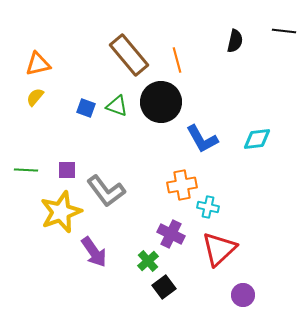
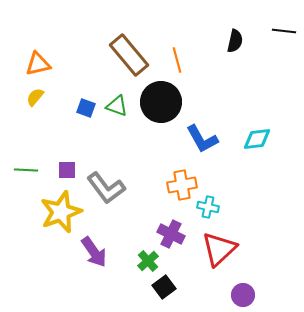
gray L-shape: moved 3 px up
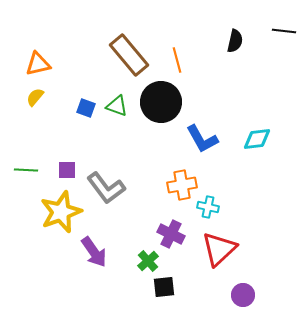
black square: rotated 30 degrees clockwise
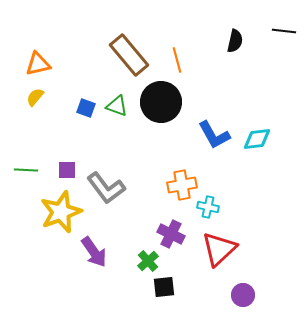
blue L-shape: moved 12 px right, 4 px up
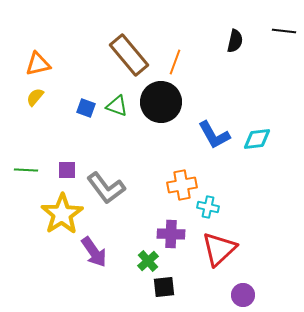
orange line: moved 2 px left, 2 px down; rotated 35 degrees clockwise
yellow star: moved 1 px right, 2 px down; rotated 12 degrees counterclockwise
purple cross: rotated 24 degrees counterclockwise
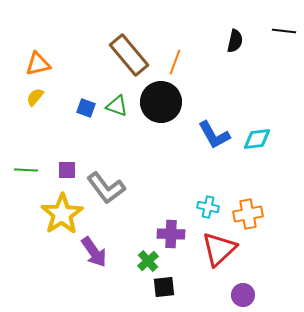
orange cross: moved 66 px right, 29 px down
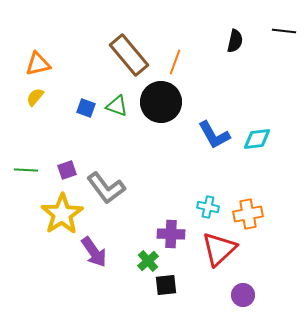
purple square: rotated 18 degrees counterclockwise
black square: moved 2 px right, 2 px up
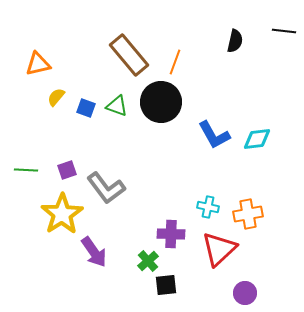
yellow semicircle: moved 21 px right
purple circle: moved 2 px right, 2 px up
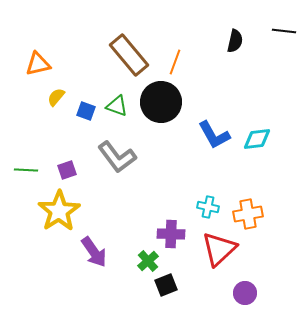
blue square: moved 3 px down
gray L-shape: moved 11 px right, 31 px up
yellow star: moved 3 px left, 3 px up
black square: rotated 15 degrees counterclockwise
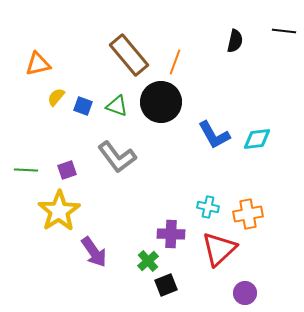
blue square: moved 3 px left, 5 px up
